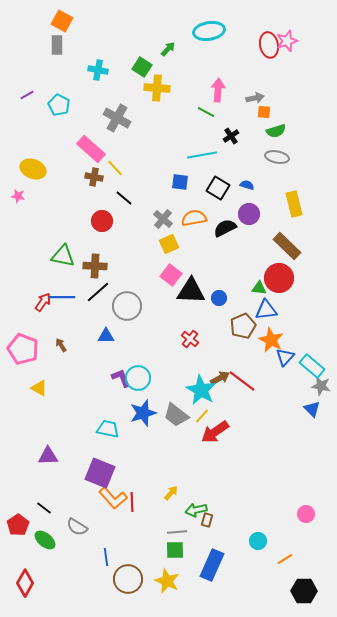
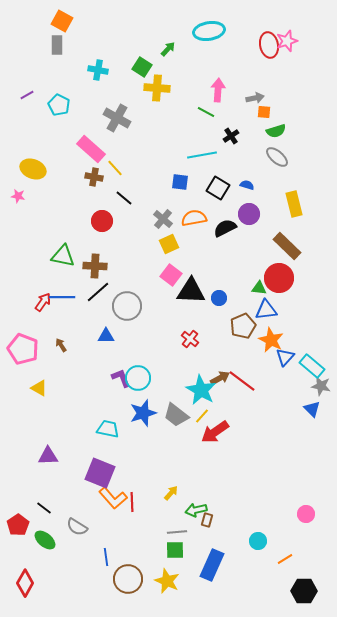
gray ellipse at (277, 157): rotated 30 degrees clockwise
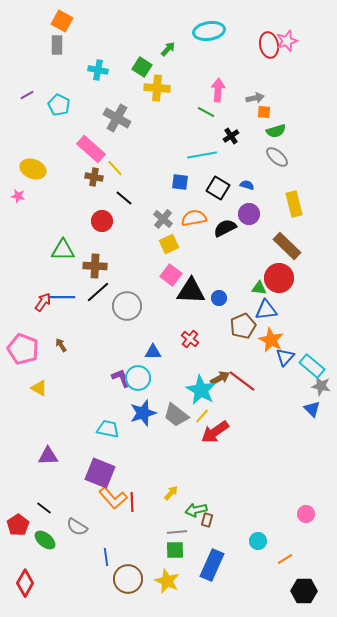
green triangle at (63, 256): moved 6 px up; rotated 10 degrees counterclockwise
blue triangle at (106, 336): moved 47 px right, 16 px down
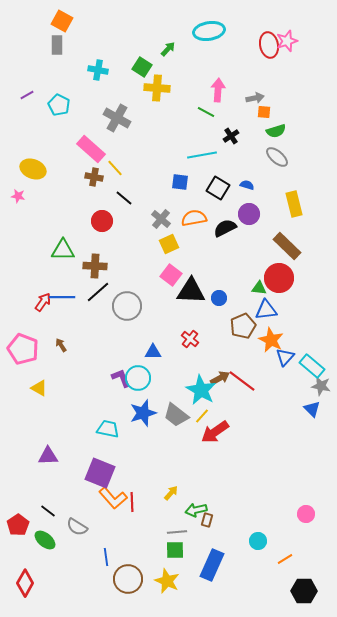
gray cross at (163, 219): moved 2 px left
black line at (44, 508): moved 4 px right, 3 px down
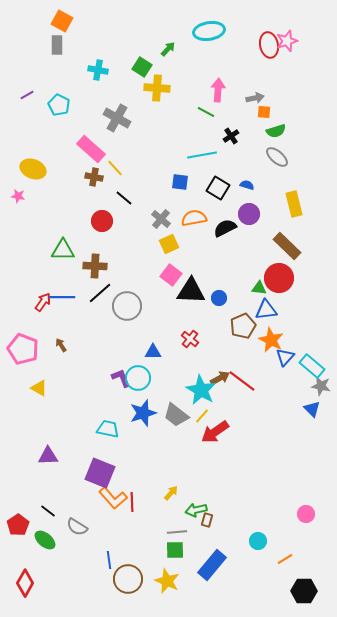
black line at (98, 292): moved 2 px right, 1 px down
blue line at (106, 557): moved 3 px right, 3 px down
blue rectangle at (212, 565): rotated 16 degrees clockwise
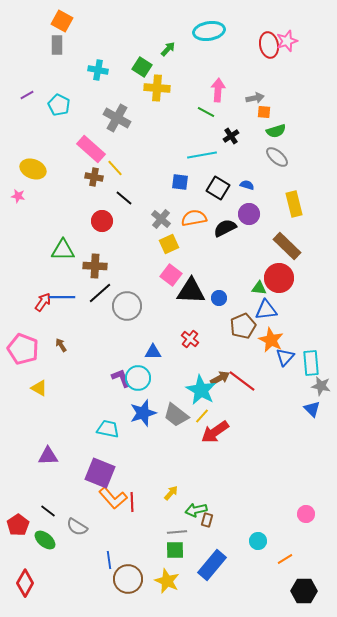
cyan rectangle at (312, 366): moved 1 px left, 3 px up; rotated 45 degrees clockwise
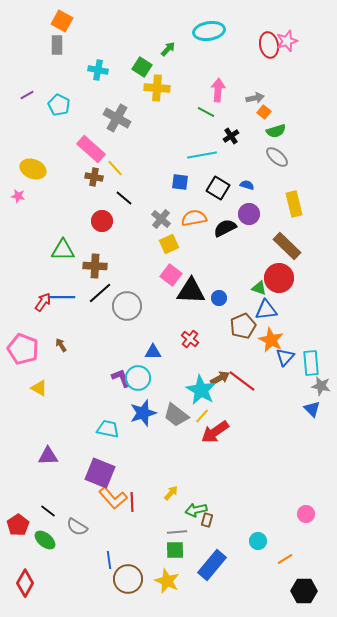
orange square at (264, 112): rotated 32 degrees clockwise
green triangle at (259, 288): rotated 14 degrees clockwise
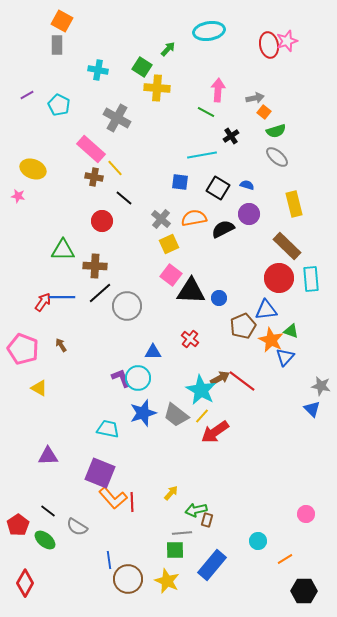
black semicircle at (225, 228): moved 2 px left, 1 px down
green triangle at (259, 288): moved 32 px right, 43 px down
cyan rectangle at (311, 363): moved 84 px up
gray line at (177, 532): moved 5 px right, 1 px down
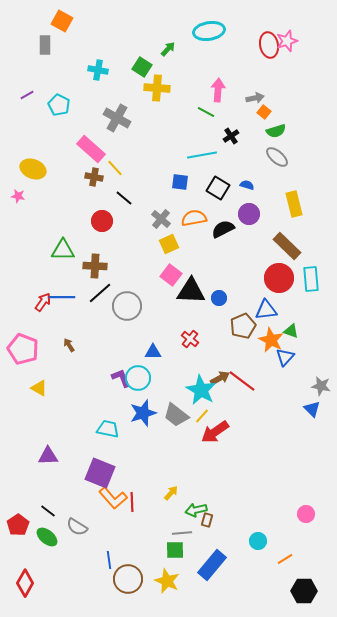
gray rectangle at (57, 45): moved 12 px left
brown arrow at (61, 345): moved 8 px right
green ellipse at (45, 540): moved 2 px right, 3 px up
